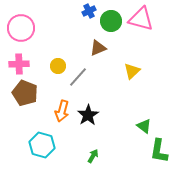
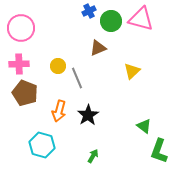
gray line: moved 1 px left, 1 px down; rotated 65 degrees counterclockwise
orange arrow: moved 3 px left
green L-shape: rotated 10 degrees clockwise
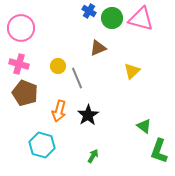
blue cross: rotated 32 degrees counterclockwise
green circle: moved 1 px right, 3 px up
pink cross: rotated 18 degrees clockwise
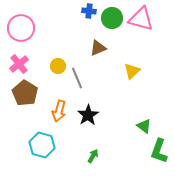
blue cross: rotated 24 degrees counterclockwise
pink cross: rotated 36 degrees clockwise
brown pentagon: rotated 10 degrees clockwise
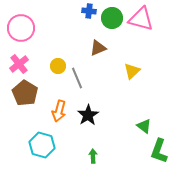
green arrow: rotated 32 degrees counterclockwise
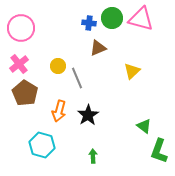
blue cross: moved 12 px down
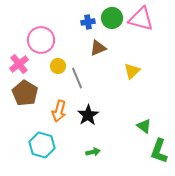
blue cross: moved 1 px left, 1 px up; rotated 16 degrees counterclockwise
pink circle: moved 20 px right, 12 px down
green arrow: moved 4 px up; rotated 80 degrees clockwise
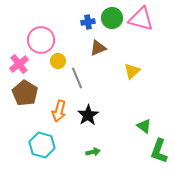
yellow circle: moved 5 px up
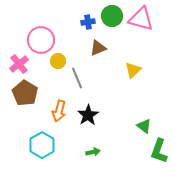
green circle: moved 2 px up
yellow triangle: moved 1 px right, 1 px up
cyan hexagon: rotated 15 degrees clockwise
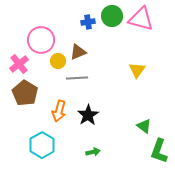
brown triangle: moved 20 px left, 4 px down
yellow triangle: moved 4 px right; rotated 12 degrees counterclockwise
gray line: rotated 70 degrees counterclockwise
